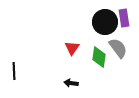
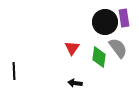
black arrow: moved 4 px right
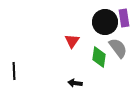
red triangle: moved 7 px up
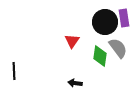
green diamond: moved 1 px right, 1 px up
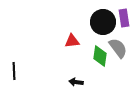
black circle: moved 2 px left
red triangle: rotated 49 degrees clockwise
black arrow: moved 1 px right, 1 px up
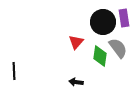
red triangle: moved 4 px right, 1 px down; rotated 42 degrees counterclockwise
